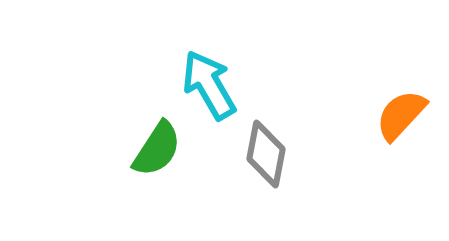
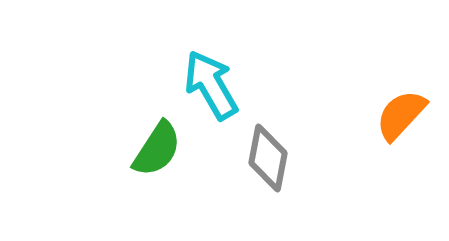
cyan arrow: moved 2 px right
gray diamond: moved 2 px right, 4 px down
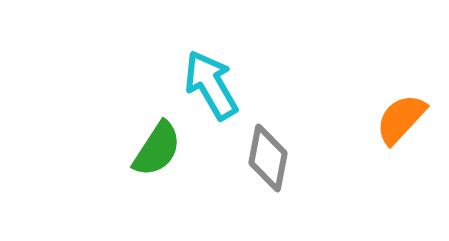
orange semicircle: moved 4 px down
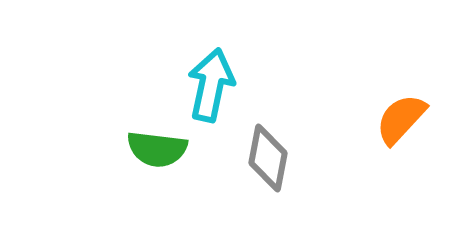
cyan arrow: rotated 42 degrees clockwise
green semicircle: rotated 64 degrees clockwise
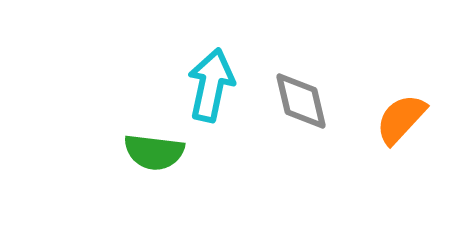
green semicircle: moved 3 px left, 3 px down
gray diamond: moved 33 px right, 57 px up; rotated 24 degrees counterclockwise
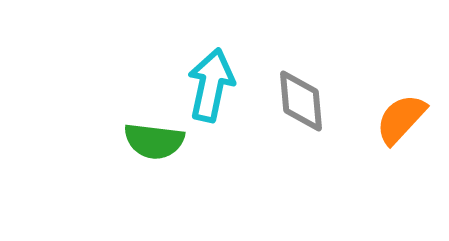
gray diamond: rotated 8 degrees clockwise
green semicircle: moved 11 px up
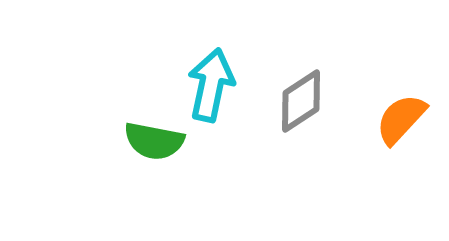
gray diamond: rotated 62 degrees clockwise
green semicircle: rotated 4 degrees clockwise
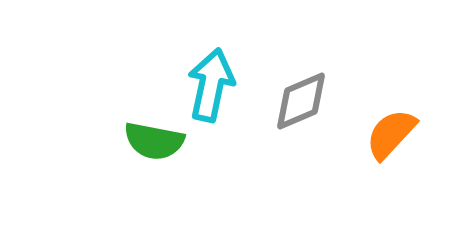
gray diamond: rotated 10 degrees clockwise
orange semicircle: moved 10 px left, 15 px down
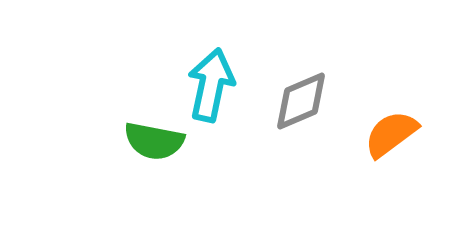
orange semicircle: rotated 10 degrees clockwise
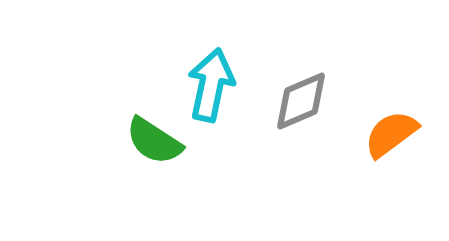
green semicircle: rotated 22 degrees clockwise
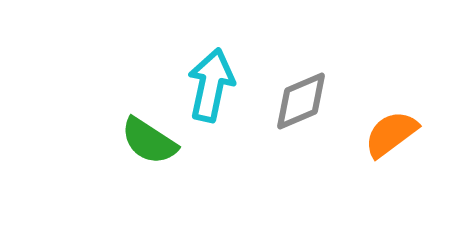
green semicircle: moved 5 px left
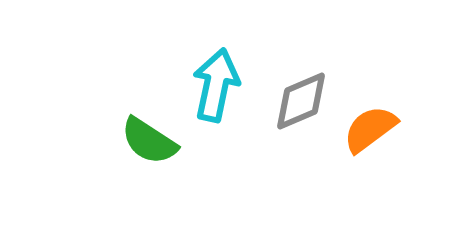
cyan arrow: moved 5 px right
orange semicircle: moved 21 px left, 5 px up
